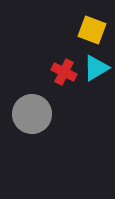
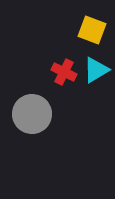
cyan triangle: moved 2 px down
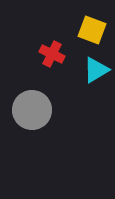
red cross: moved 12 px left, 18 px up
gray circle: moved 4 px up
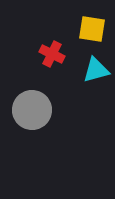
yellow square: moved 1 px up; rotated 12 degrees counterclockwise
cyan triangle: rotated 16 degrees clockwise
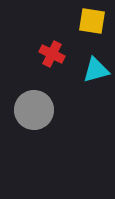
yellow square: moved 8 px up
gray circle: moved 2 px right
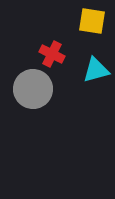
gray circle: moved 1 px left, 21 px up
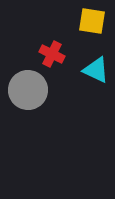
cyan triangle: rotated 40 degrees clockwise
gray circle: moved 5 px left, 1 px down
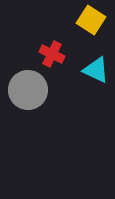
yellow square: moved 1 px left, 1 px up; rotated 24 degrees clockwise
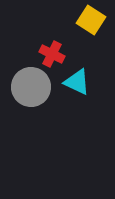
cyan triangle: moved 19 px left, 12 px down
gray circle: moved 3 px right, 3 px up
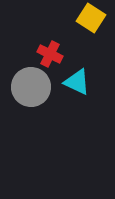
yellow square: moved 2 px up
red cross: moved 2 px left
